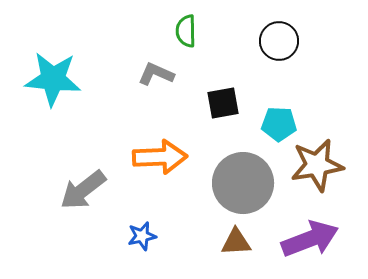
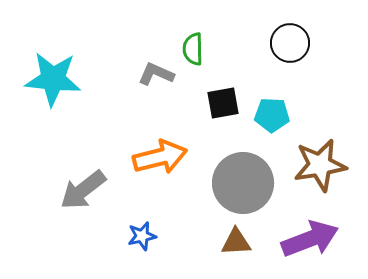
green semicircle: moved 7 px right, 18 px down
black circle: moved 11 px right, 2 px down
cyan pentagon: moved 7 px left, 9 px up
orange arrow: rotated 12 degrees counterclockwise
brown star: moved 3 px right
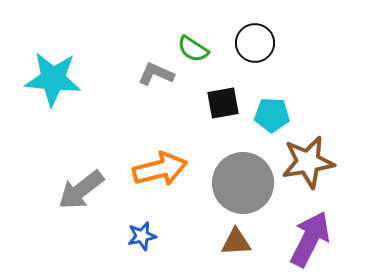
black circle: moved 35 px left
green semicircle: rotated 56 degrees counterclockwise
orange arrow: moved 12 px down
brown star: moved 12 px left, 3 px up
gray arrow: moved 2 px left
purple arrow: rotated 42 degrees counterclockwise
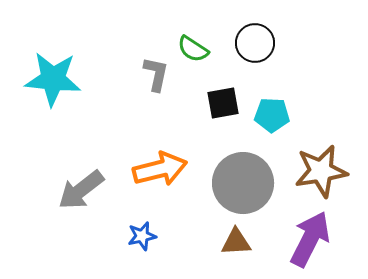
gray L-shape: rotated 78 degrees clockwise
brown star: moved 13 px right, 9 px down
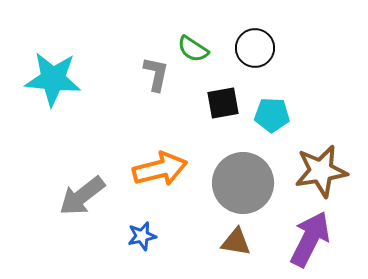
black circle: moved 5 px down
gray arrow: moved 1 px right, 6 px down
brown triangle: rotated 12 degrees clockwise
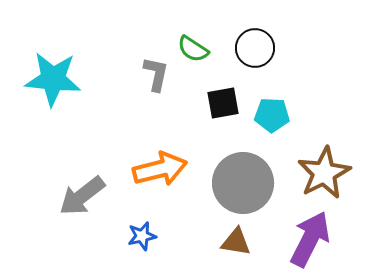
brown star: moved 3 px right, 2 px down; rotated 18 degrees counterclockwise
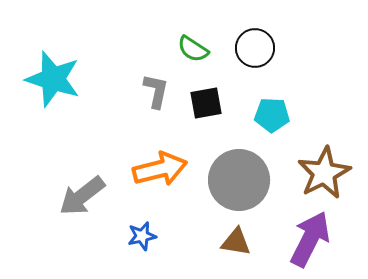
gray L-shape: moved 17 px down
cyan star: rotated 12 degrees clockwise
black square: moved 17 px left
gray circle: moved 4 px left, 3 px up
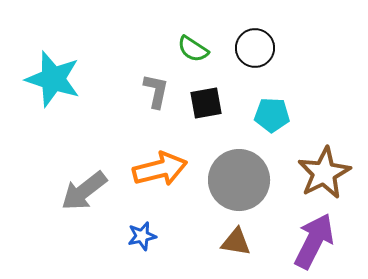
gray arrow: moved 2 px right, 5 px up
purple arrow: moved 4 px right, 2 px down
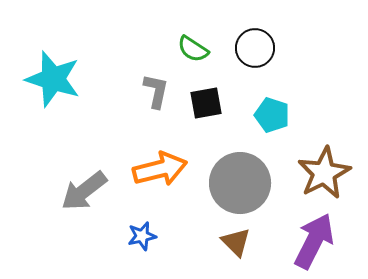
cyan pentagon: rotated 16 degrees clockwise
gray circle: moved 1 px right, 3 px down
brown triangle: rotated 36 degrees clockwise
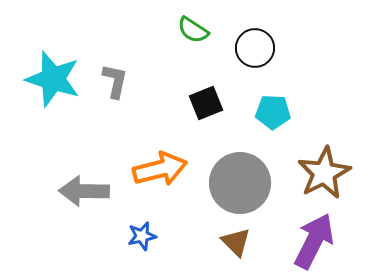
green semicircle: moved 19 px up
gray L-shape: moved 41 px left, 10 px up
black square: rotated 12 degrees counterclockwise
cyan pentagon: moved 1 px right, 3 px up; rotated 16 degrees counterclockwise
gray arrow: rotated 39 degrees clockwise
